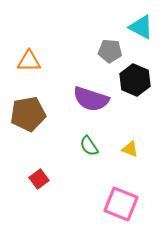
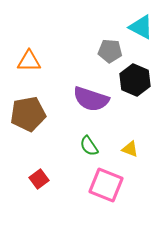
pink square: moved 15 px left, 19 px up
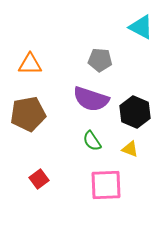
gray pentagon: moved 10 px left, 9 px down
orange triangle: moved 1 px right, 3 px down
black hexagon: moved 32 px down
green semicircle: moved 3 px right, 5 px up
pink square: rotated 24 degrees counterclockwise
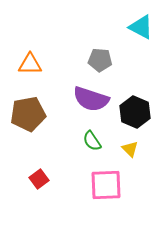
yellow triangle: rotated 24 degrees clockwise
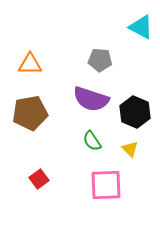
brown pentagon: moved 2 px right, 1 px up
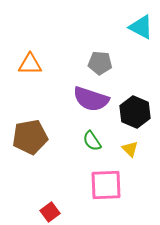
gray pentagon: moved 3 px down
brown pentagon: moved 24 px down
red square: moved 11 px right, 33 px down
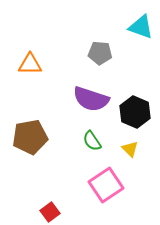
cyan triangle: rotated 8 degrees counterclockwise
gray pentagon: moved 10 px up
pink square: rotated 32 degrees counterclockwise
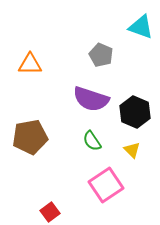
gray pentagon: moved 1 px right, 2 px down; rotated 20 degrees clockwise
yellow triangle: moved 2 px right, 1 px down
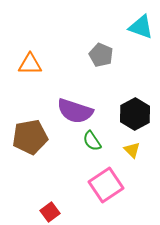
purple semicircle: moved 16 px left, 12 px down
black hexagon: moved 2 px down; rotated 8 degrees clockwise
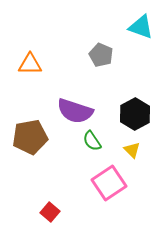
pink square: moved 3 px right, 2 px up
red square: rotated 12 degrees counterclockwise
